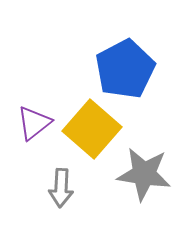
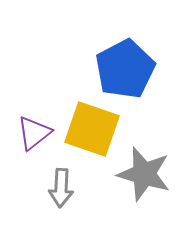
purple triangle: moved 10 px down
yellow square: rotated 22 degrees counterclockwise
gray star: rotated 8 degrees clockwise
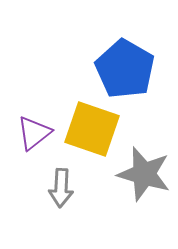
blue pentagon: rotated 14 degrees counterclockwise
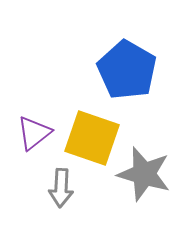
blue pentagon: moved 2 px right, 1 px down
yellow square: moved 9 px down
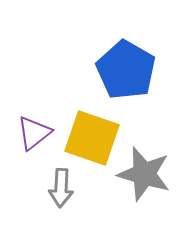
blue pentagon: moved 1 px left
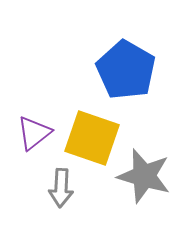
gray star: moved 2 px down
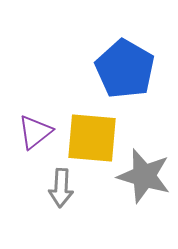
blue pentagon: moved 1 px left, 1 px up
purple triangle: moved 1 px right, 1 px up
yellow square: rotated 14 degrees counterclockwise
